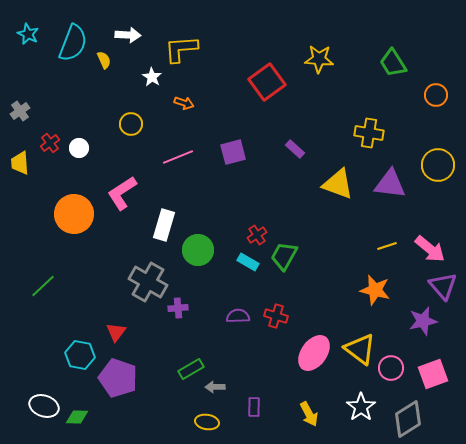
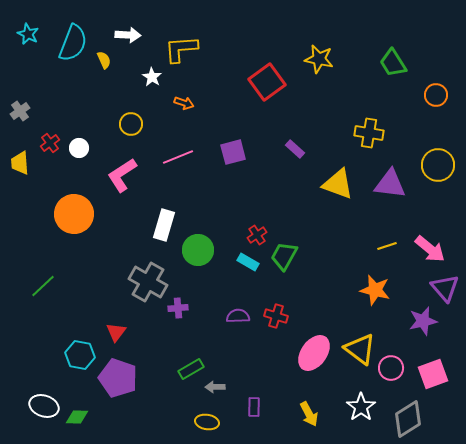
yellow star at (319, 59): rotated 8 degrees clockwise
pink L-shape at (122, 193): moved 18 px up
purple triangle at (443, 286): moved 2 px right, 2 px down
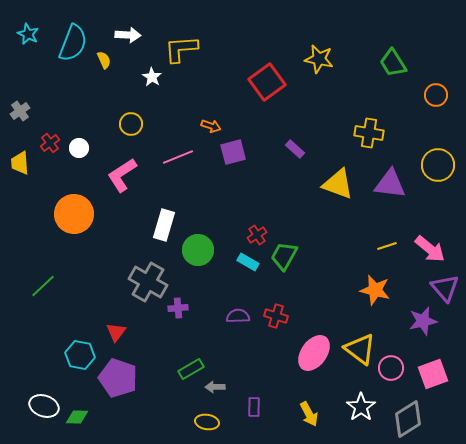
orange arrow at (184, 103): moved 27 px right, 23 px down
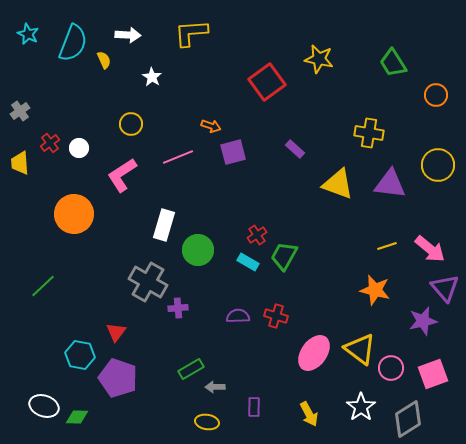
yellow L-shape at (181, 49): moved 10 px right, 16 px up
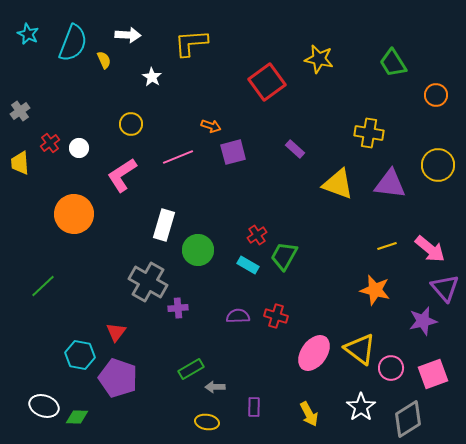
yellow L-shape at (191, 33): moved 10 px down
cyan rectangle at (248, 262): moved 3 px down
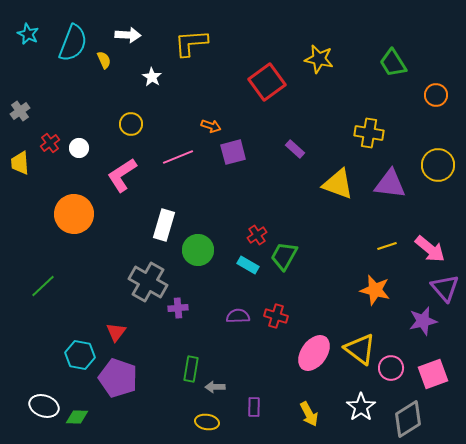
green rectangle at (191, 369): rotated 50 degrees counterclockwise
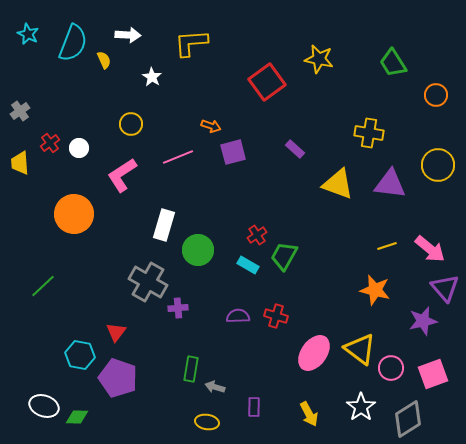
gray arrow at (215, 387): rotated 18 degrees clockwise
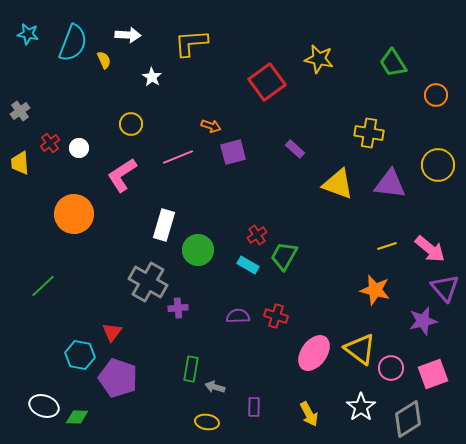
cyan star at (28, 34): rotated 15 degrees counterclockwise
red triangle at (116, 332): moved 4 px left
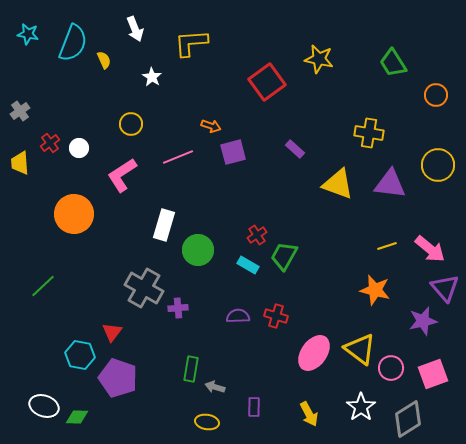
white arrow at (128, 35): moved 7 px right, 6 px up; rotated 65 degrees clockwise
gray cross at (148, 282): moved 4 px left, 6 px down
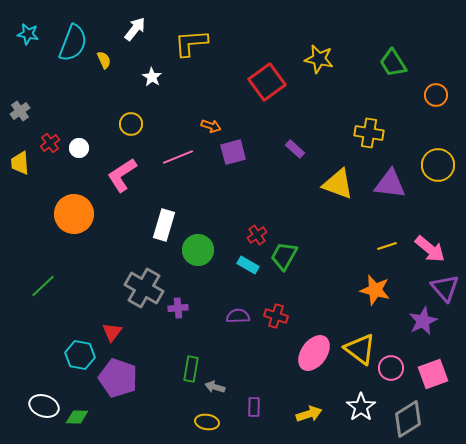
white arrow at (135, 29): rotated 120 degrees counterclockwise
purple star at (423, 321): rotated 12 degrees counterclockwise
yellow arrow at (309, 414): rotated 80 degrees counterclockwise
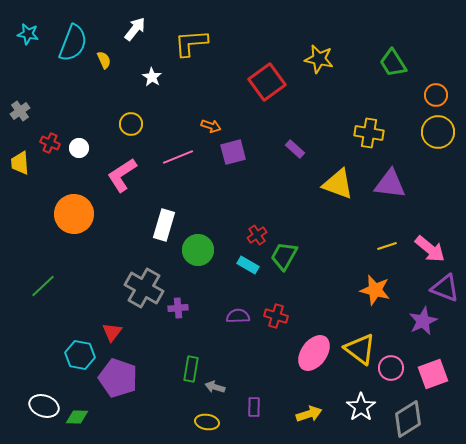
red cross at (50, 143): rotated 30 degrees counterclockwise
yellow circle at (438, 165): moved 33 px up
purple triangle at (445, 288): rotated 28 degrees counterclockwise
